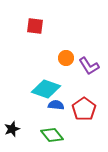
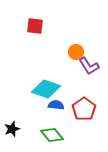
orange circle: moved 10 px right, 6 px up
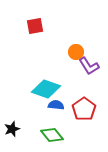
red square: rotated 18 degrees counterclockwise
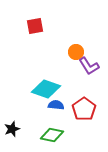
green diamond: rotated 40 degrees counterclockwise
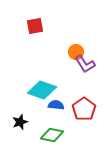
purple L-shape: moved 4 px left, 2 px up
cyan diamond: moved 4 px left, 1 px down
black star: moved 8 px right, 7 px up
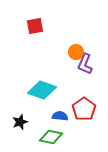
purple L-shape: rotated 55 degrees clockwise
blue semicircle: moved 4 px right, 11 px down
green diamond: moved 1 px left, 2 px down
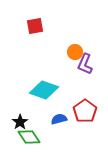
orange circle: moved 1 px left
cyan diamond: moved 2 px right
red pentagon: moved 1 px right, 2 px down
blue semicircle: moved 1 px left, 3 px down; rotated 21 degrees counterclockwise
black star: rotated 14 degrees counterclockwise
green diamond: moved 22 px left; rotated 45 degrees clockwise
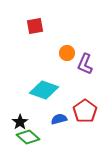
orange circle: moved 8 px left, 1 px down
green diamond: moved 1 px left; rotated 15 degrees counterclockwise
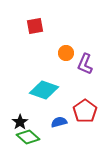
orange circle: moved 1 px left
blue semicircle: moved 3 px down
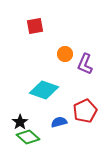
orange circle: moved 1 px left, 1 px down
red pentagon: rotated 10 degrees clockwise
